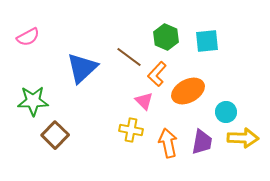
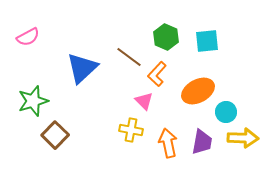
orange ellipse: moved 10 px right
green star: rotated 16 degrees counterclockwise
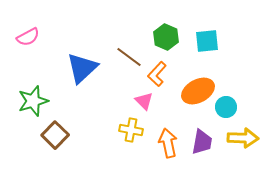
cyan circle: moved 5 px up
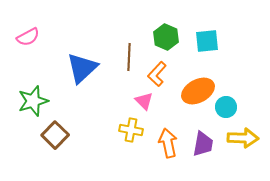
brown line: rotated 56 degrees clockwise
purple trapezoid: moved 1 px right, 2 px down
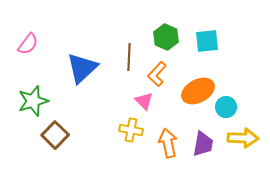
pink semicircle: moved 7 px down; rotated 25 degrees counterclockwise
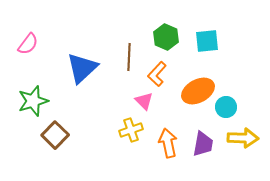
yellow cross: rotated 30 degrees counterclockwise
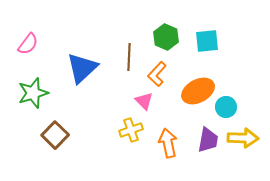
green star: moved 8 px up
purple trapezoid: moved 5 px right, 4 px up
